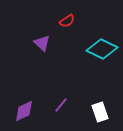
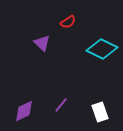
red semicircle: moved 1 px right, 1 px down
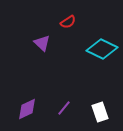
purple line: moved 3 px right, 3 px down
purple diamond: moved 3 px right, 2 px up
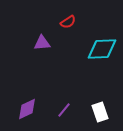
purple triangle: rotated 48 degrees counterclockwise
cyan diamond: rotated 28 degrees counterclockwise
purple line: moved 2 px down
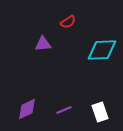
purple triangle: moved 1 px right, 1 px down
cyan diamond: moved 1 px down
purple line: rotated 28 degrees clockwise
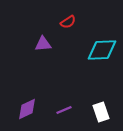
white rectangle: moved 1 px right
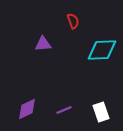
red semicircle: moved 5 px right, 1 px up; rotated 77 degrees counterclockwise
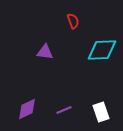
purple triangle: moved 2 px right, 8 px down; rotated 12 degrees clockwise
